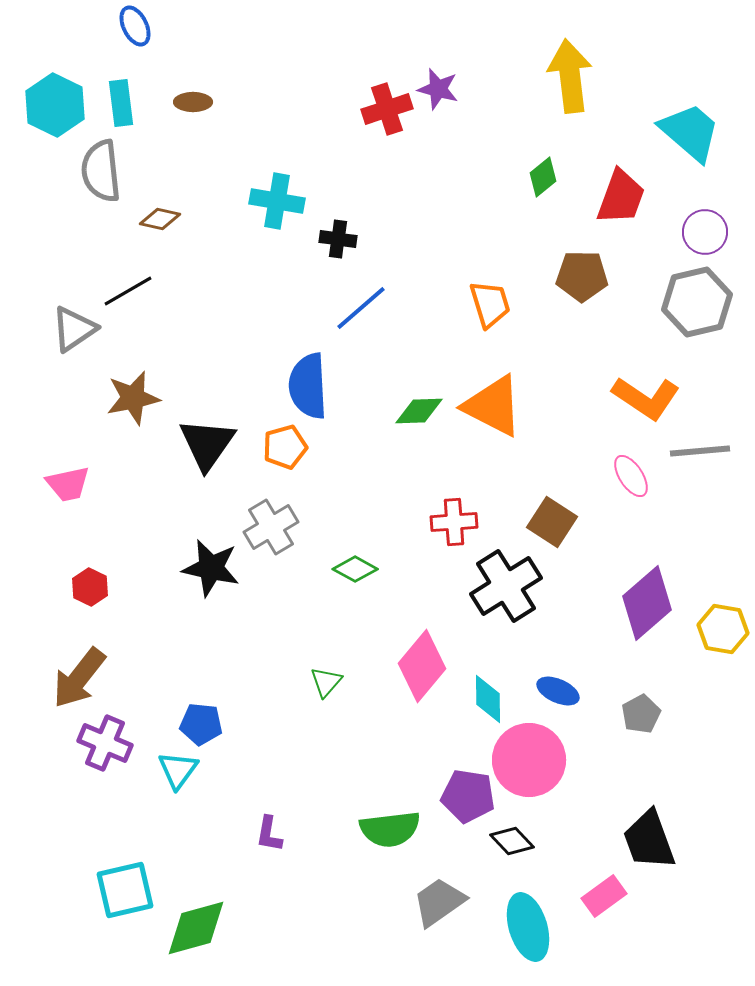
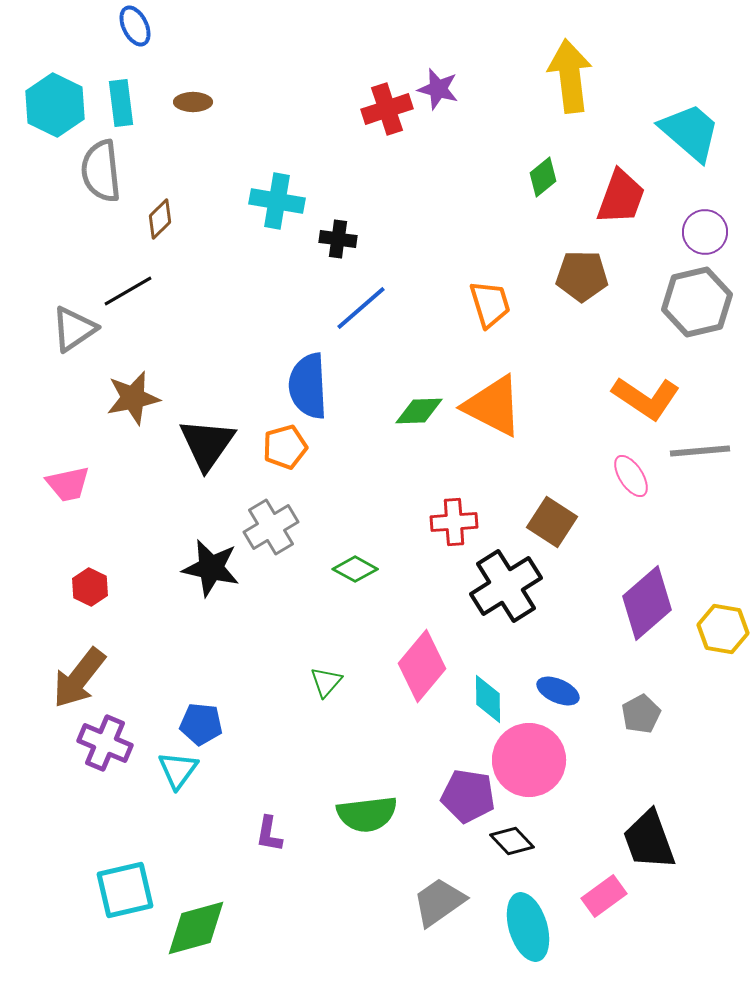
brown diamond at (160, 219): rotated 57 degrees counterclockwise
green semicircle at (390, 829): moved 23 px left, 15 px up
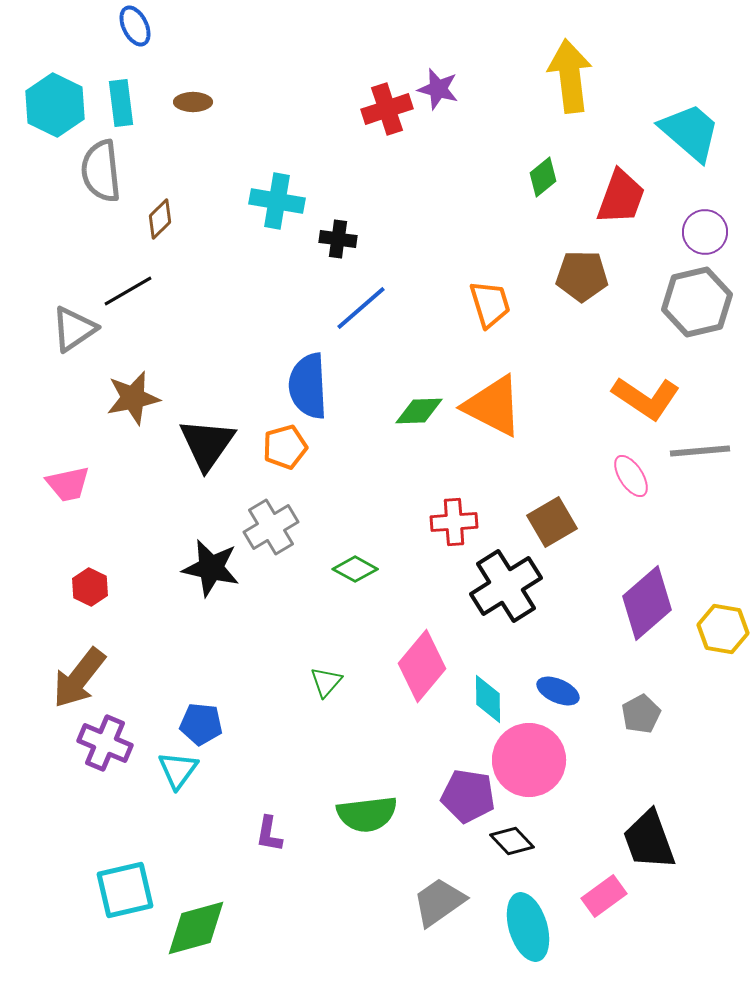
brown square at (552, 522): rotated 27 degrees clockwise
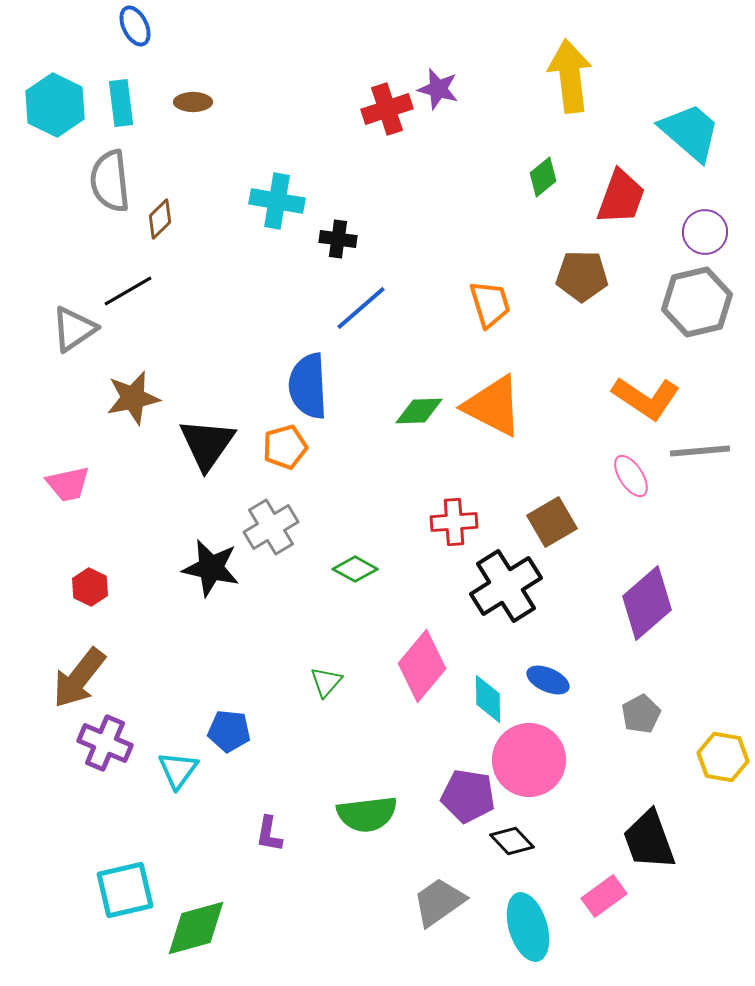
gray semicircle at (101, 171): moved 9 px right, 10 px down
yellow hexagon at (723, 629): moved 128 px down
blue ellipse at (558, 691): moved 10 px left, 11 px up
blue pentagon at (201, 724): moved 28 px right, 7 px down
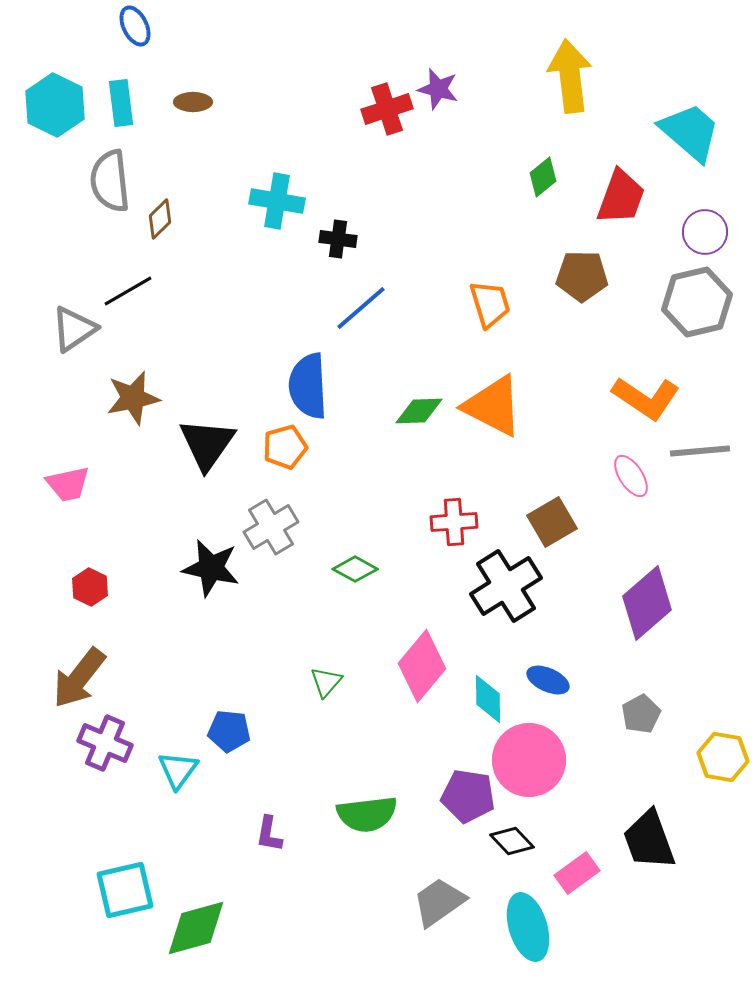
pink rectangle at (604, 896): moved 27 px left, 23 px up
